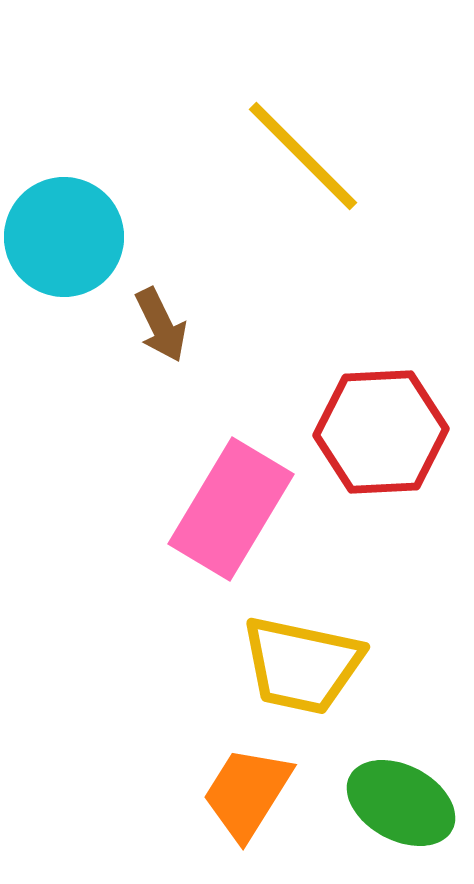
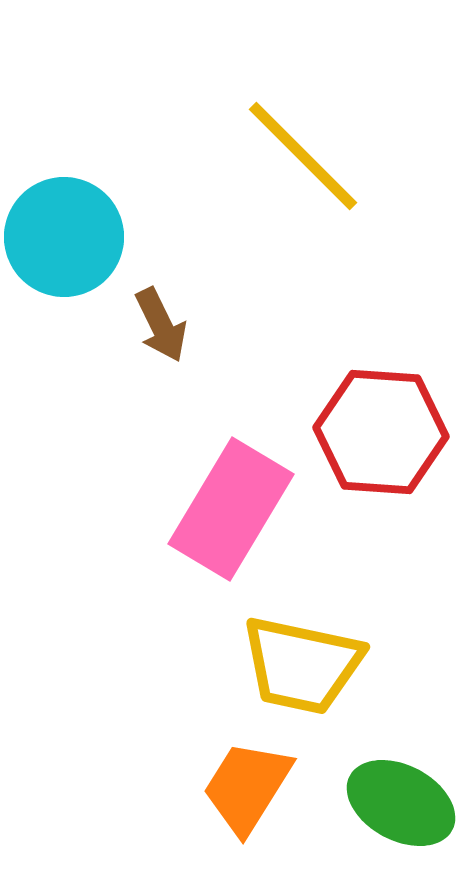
red hexagon: rotated 7 degrees clockwise
orange trapezoid: moved 6 px up
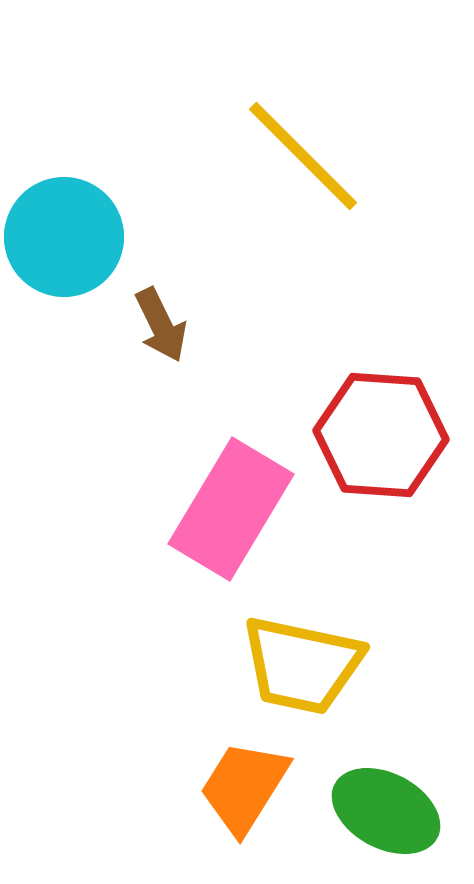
red hexagon: moved 3 px down
orange trapezoid: moved 3 px left
green ellipse: moved 15 px left, 8 px down
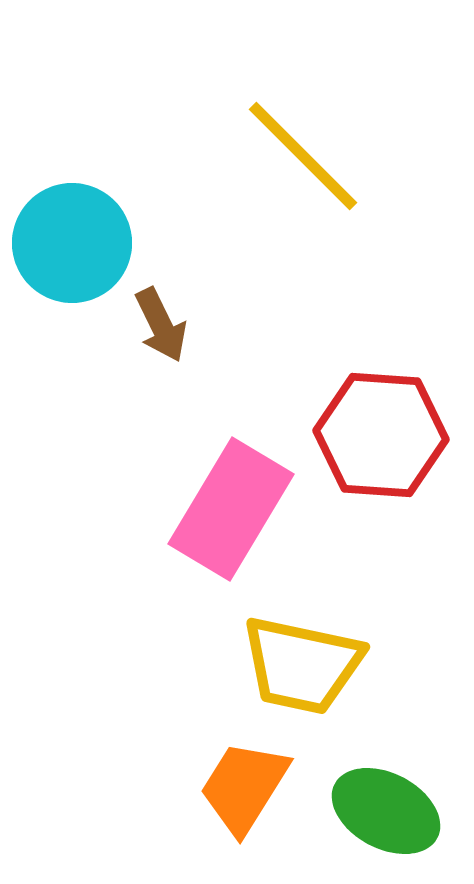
cyan circle: moved 8 px right, 6 px down
